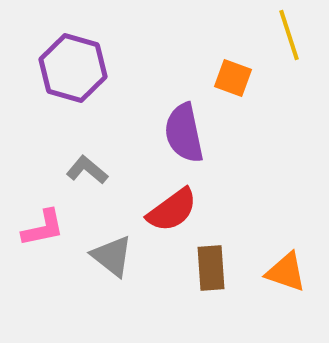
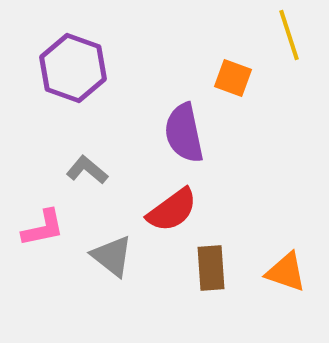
purple hexagon: rotated 4 degrees clockwise
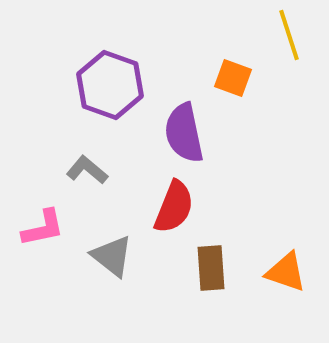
purple hexagon: moved 37 px right, 17 px down
red semicircle: moved 2 px right, 3 px up; rotated 32 degrees counterclockwise
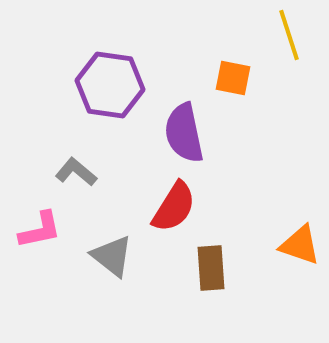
orange square: rotated 9 degrees counterclockwise
purple hexagon: rotated 12 degrees counterclockwise
gray L-shape: moved 11 px left, 2 px down
red semicircle: rotated 10 degrees clockwise
pink L-shape: moved 3 px left, 2 px down
orange triangle: moved 14 px right, 27 px up
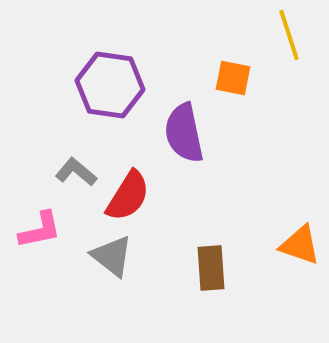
red semicircle: moved 46 px left, 11 px up
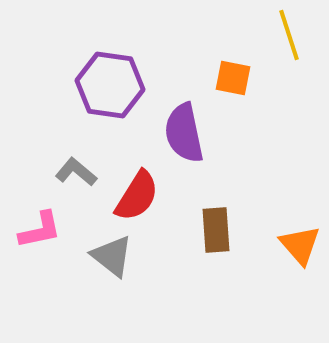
red semicircle: moved 9 px right
orange triangle: rotated 30 degrees clockwise
brown rectangle: moved 5 px right, 38 px up
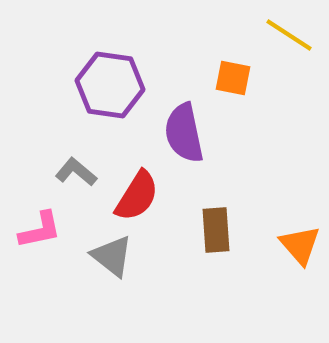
yellow line: rotated 39 degrees counterclockwise
